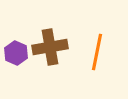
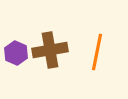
brown cross: moved 3 px down
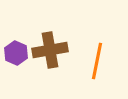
orange line: moved 9 px down
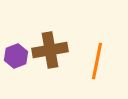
purple hexagon: moved 3 px down; rotated 15 degrees clockwise
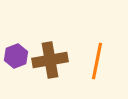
brown cross: moved 10 px down
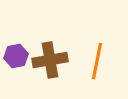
purple hexagon: rotated 10 degrees clockwise
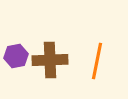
brown cross: rotated 8 degrees clockwise
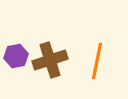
brown cross: rotated 16 degrees counterclockwise
